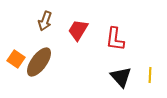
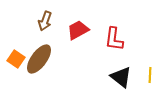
red trapezoid: rotated 30 degrees clockwise
red L-shape: moved 1 px left
brown ellipse: moved 3 px up
black triangle: rotated 10 degrees counterclockwise
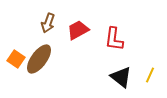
brown arrow: moved 3 px right, 2 px down
yellow line: rotated 21 degrees clockwise
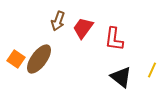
brown arrow: moved 10 px right, 2 px up
red trapezoid: moved 5 px right, 2 px up; rotated 25 degrees counterclockwise
yellow line: moved 2 px right, 5 px up
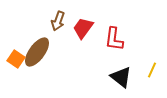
brown ellipse: moved 2 px left, 7 px up
